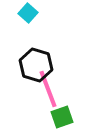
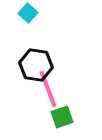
black hexagon: rotated 8 degrees counterclockwise
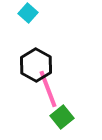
black hexagon: rotated 20 degrees clockwise
green square: rotated 20 degrees counterclockwise
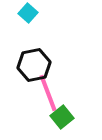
black hexagon: moved 2 px left; rotated 20 degrees clockwise
pink line: moved 4 px down
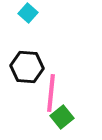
black hexagon: moved 7 px left, 2 px down; rotated 16 degrees clockwise
pink line: moved 3 px right; rotated 27 degrees clockwise
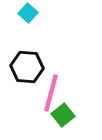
pink line: rotated 9 degrees clockwise
green square: moved 1 px right, 2 px up
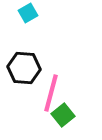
cyan square: rotated 18 degrees clockwise
black hexagon: moved 3 px left, 1 px down
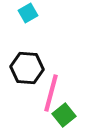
black hexagon: moved 3 px right
green square: moved 1 px right
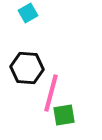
green square: rotated 30 degrees clockwise
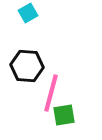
black hexagon: moved 2 px up
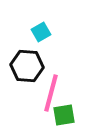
cyan square: moved 13 px right, 19 px down
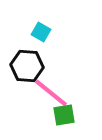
cyan square: rotated 30 degrees counterclockwise
pink line: rotated 66 degrees counterclockwise
